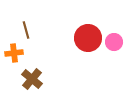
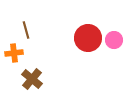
pink circle: moved 2 px up
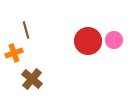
red circle: moved 3 px down
orange cross: rotated 12 degrees counterclockwise
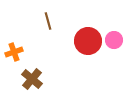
brown line: moved 22 px right, 9 px up
orange cross: moved 1 px up
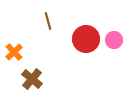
red circle: moved 2 px left, 2 px up
orange cross: rotated 24 degrees counterclockwise
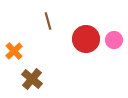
orange cross: moved 1 px up
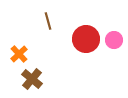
orange cross: moved 5 px right, 3 px down
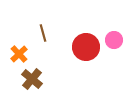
brown line: moved 5 px left, 12 px down
red circle: moved 8 px down
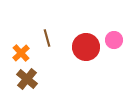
brown line: moved 4 px right, 5 px down
orange cross: moved 2 px right, 1 px up
brown cross: moved 5 px left
